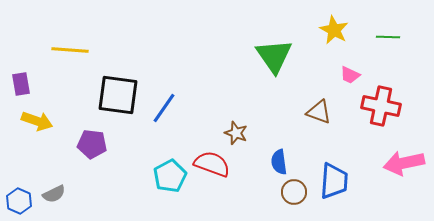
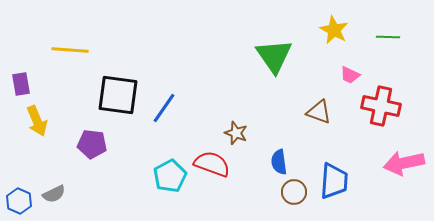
yellow arrow: rotated 48 degrees clockwise
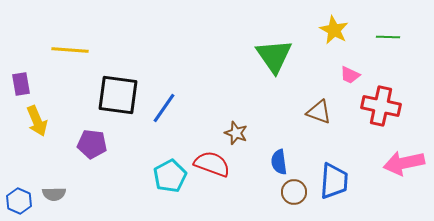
gray semicircle: rotated 25 degrees clockwise
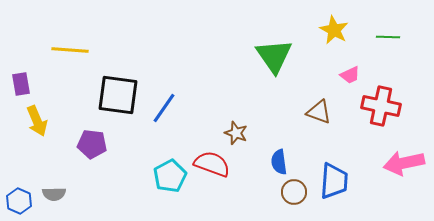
pink trapezoid: rotated 50 degrees counterclockwise
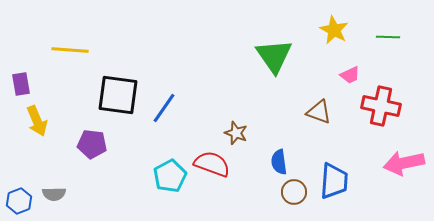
blue hexagon: rotated 15 degrees clockwise
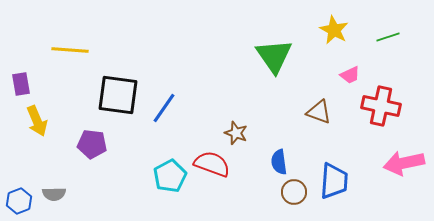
green line: rotated 20 degrees counterclockwise
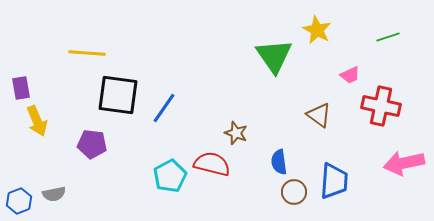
yellow star: moved 17 px left
yellow line: moved 17 px right, 3 px down
purple rectangle: moved 4 px down
brown triangle: moved 3 px down; rotated 16 degrees clockwise
red semicircle: rotated 6 degrees counterclockwise
gray semicircle: rotated 10 degrees counterclockwise
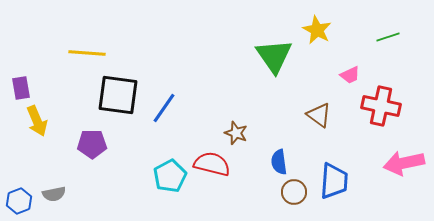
purple pentagon: rotated 8 degrees counterclockwise
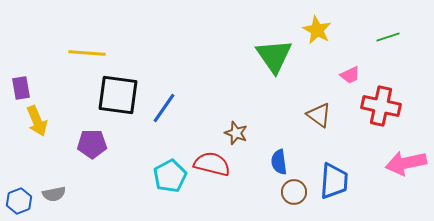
pink arrow: moved 2 px right
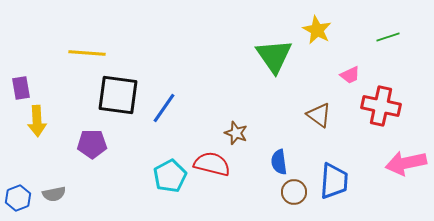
yellow arrow: rotated 20 degrees clockwise
blue hexagon: moved 1 px left, 3 px up
